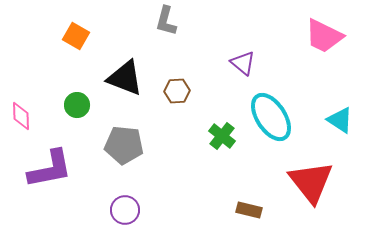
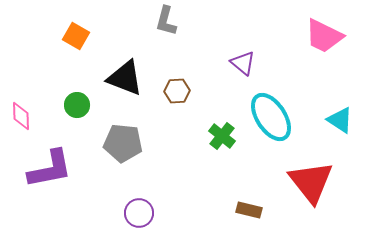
gray pentagon: moved 1 px left, 2 px up
purple circle: moved 14 px right, 3 px down
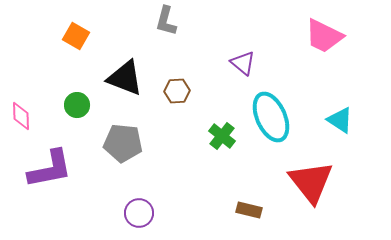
cyan ellipse: rotated 9 degrees clockwise
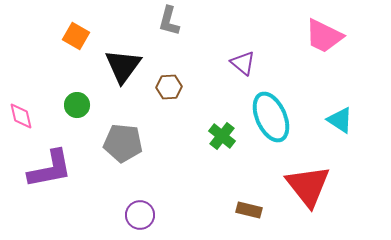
gray L-shape: moved 3 px right
black triangle: moved 2 px left, 12 px up; rotated 45 degrees clockwise
brown hexagon: moved 8 px left, 4 px up
pink diamond: rotated 12 degrees counterclockwise
red triangle: moved 3 px left, 4 px down
purple circle: moved 1 px right, 2 px down
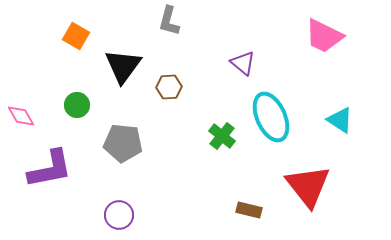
pink diamond: rotated 16 degrees counterclockwise
purple circle: moved 21 px left
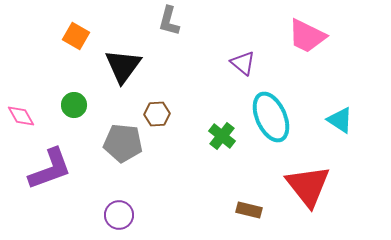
pink trapezoid: moved 17 px left
brown hexagon: moved 12 px left, 27 px down
green circle: moved 3 px left
purple L-shape: rotated 9 degrees counterclockwise
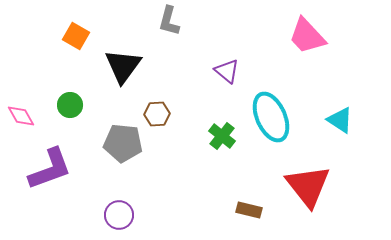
pink trapezoid: rotated 21 degrees clockwise
purple triangle: moved 16 px left, 8 px down
green circle: moved 4 px left
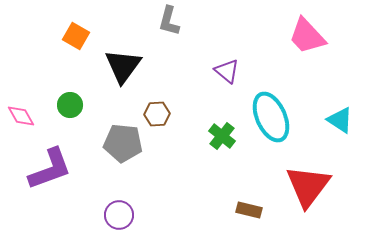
red triangle: rotated 15 degrees clockwise
